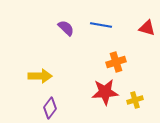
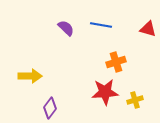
red triangle: moved 1 px right, 1 px down
yellow arrow: moved 10 px left
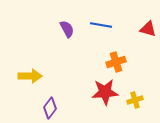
purple semicircle: moved 1 px right, 1 px down; rotated 18 degrees clockwise
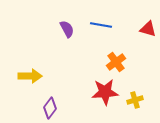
orange cross: rotated 18 degrees counterclockwise
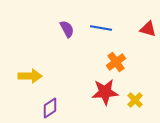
blue line: moved 3 px down
yellow cross: rotated 28 degrees counterclockwise
purple diamond: rotated 20 degrees clockwise
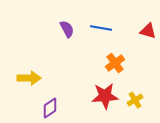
red triangle: moved 2 px down
orange cross: moved 1 px left, 1 px down
yellow arrow: moved 1 px left, 2 px down
red star: moved 4 px down
yellow cross: rotated 14 degrees clockwise
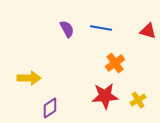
yellow cross: moved 3 px right
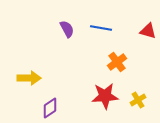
orange cross: moved 2 px right, 1 px up
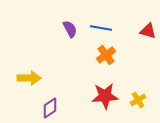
purple semicircle: moved 3 px right
orange cross: moved 11 px left, 7 px up
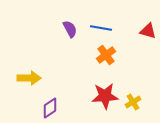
yellow cross: moved 5 px left, 2 px down
